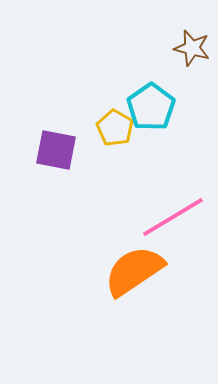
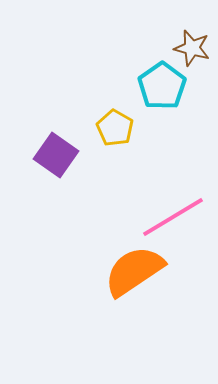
cyan pentagon: moved 11 px right, 21 px up
purple square: moved 5 px down; rotated 24 degrees clockwise
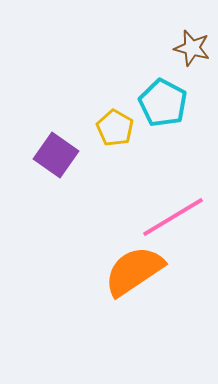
cyan pentagon: moved 1 px right, 17 px down; rotated 9 degrees counterclockwise
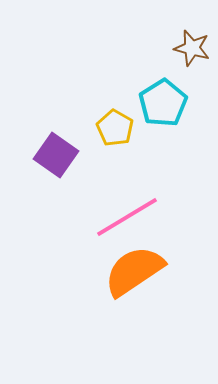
cyan pentagon: rotated 12 degrees clockwise
pink line: moved 46 px left
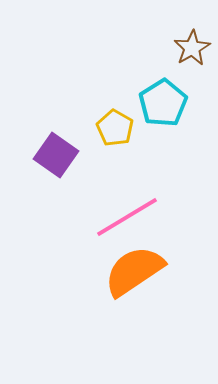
brown star: rotated 27 degrees clockwise
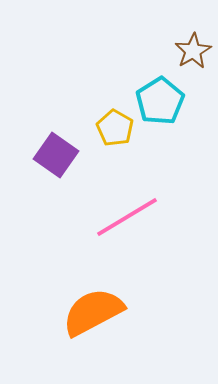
brown star: moved 1 px right, 3 px down
cyan pentagon: moved 3 px left, 2 px up
orange semicircle: moved 41 px left, 41 px down; rotated 6 degrees clockwise
